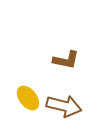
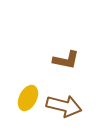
yellow ellipse: rotated 65 degrees clockwise
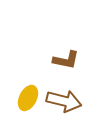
brown arrow: moved 5 px up
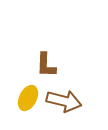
brown L-shape: moved 20 px left, 5 px down; rotated 80 degrees clockwise
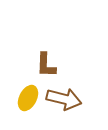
brown arrow: moved 2 px up
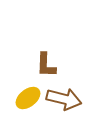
yellow ellipse: rotated 25 degrees clockwise
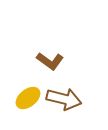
brown L-shape: moved 4 px right, 4 px up; rotated 56 degrees counterclockwise
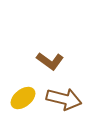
yellow ellipse: moved 5 px left
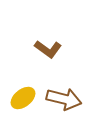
brown L-shape: moved 2 px left, 12 px up
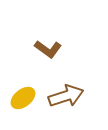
brown arrow: moved 2 px right, 3 px up; rotated 32 degrees counterclockwise
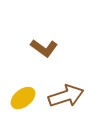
brown L-shape: moved 4 px left, 1 px up
